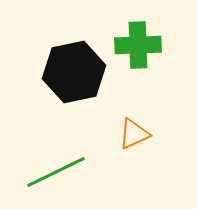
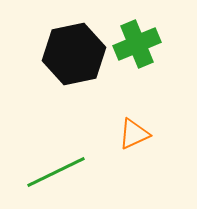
green cross: moved 1 px left, 1 px up; rotated 21 degrees counterclockwise
black hexagon: moved 18 px up
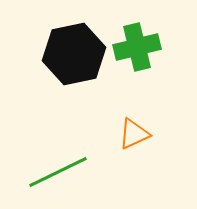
green cross: moved 3 px down; rotated 9 degrees clockwise
green line: moved 2 px right
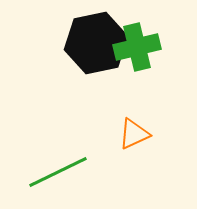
black hexagon: moved 22 px right, 11 px up
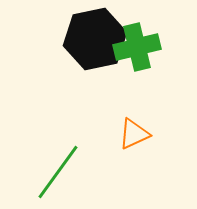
black hexagon: moved 1 px left, 4 px up
green line: rotated 28 degrees counterclockwise
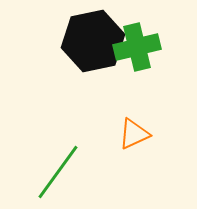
black hexagon: moved 2 px left, 2 px down
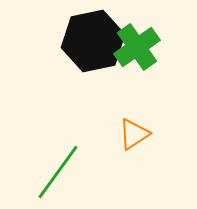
green cross: rotated 21 degrees counterclockwise
orange triangle: rotated 8 degrees counterclockwise
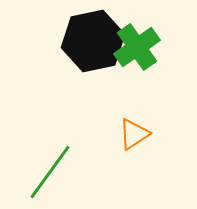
green line: moved 8 px left
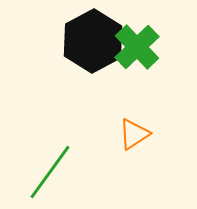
black hexagon: rotated 16 degrees counterclockwise
green cross: rotated 9 degrees counterclockwise
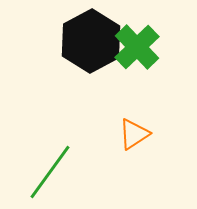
black hexagon: moved 2 px left
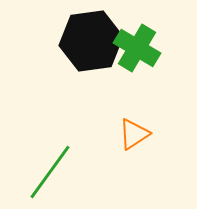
black hexagon: rotated 20 degrees clockwise
green cross: moved 1 px down; rotated 15 degrees counterclockwise
